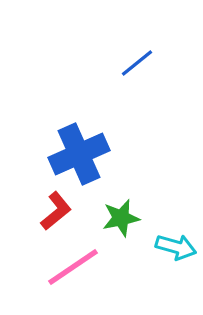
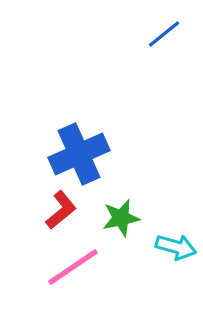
blue line: moved 27 px right, 29 px up
red L-shape: moved 5 px right, 1 px up
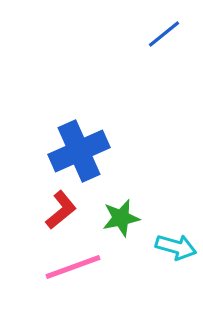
blue cross: moved 3 px up
pink line: rotated 14 degrees clockwise
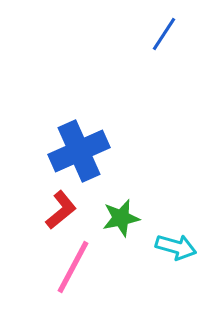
blue line: rotated 18 degrees counterclockwise
pink line: rotated 42 degrees counterclockwise
